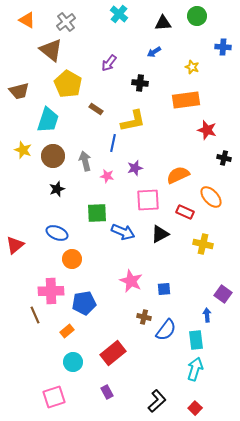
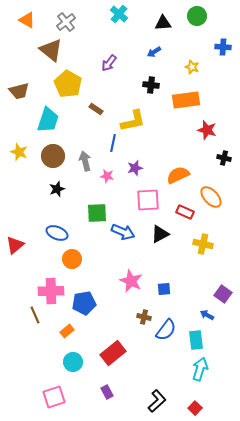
black cross at (140, 83): moved 11 px right, 2 px down
yellow star at (23, 150): moved 4 px left, 2 px down
blue arrow at (207, 315): rotated 56 degrees counterclockwise
cyan arrow at (195, 369): moved 5 px right
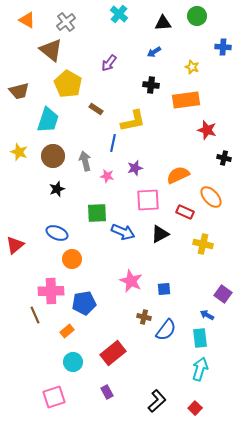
cyan rectangle at (196, 340): moved 4 px right, 2 px up
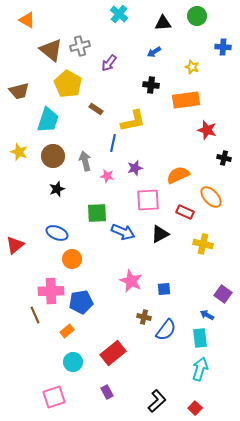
gray cross at (66, 22): moved 14 px right, 24 px down; rotated 24 degrees clockwise
blue pentagon at (84, 303): moved 3 px left, 1 px up
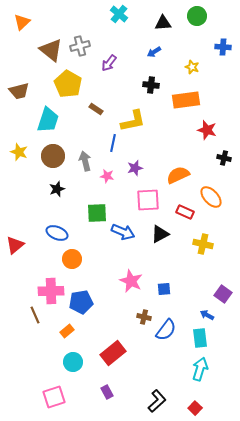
orange triangle at (27, 20): moved 5 px left, 2 px down; rotated 48 degrees clockwise
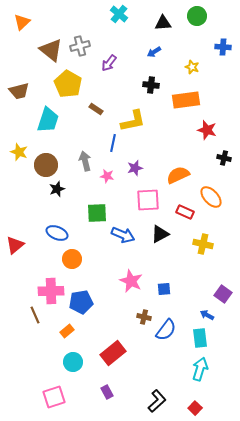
brown circle at (53, 156): moved 7 px left, 9 px down
blue arrow at (123, 232): moved 3 px down
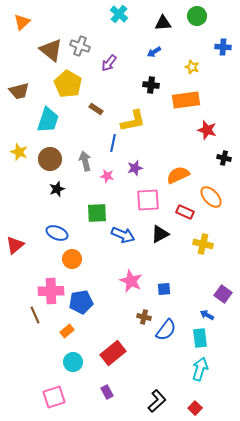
gray cross at (80, 46): rotated 36 degrees clockwise
brown circle at (46, 165): moved 4 px right, 6 px up
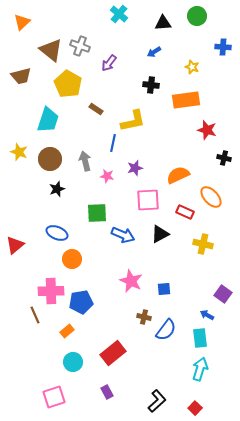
brown trapezoid at (19, 91): moved 2 px right, 15 px up
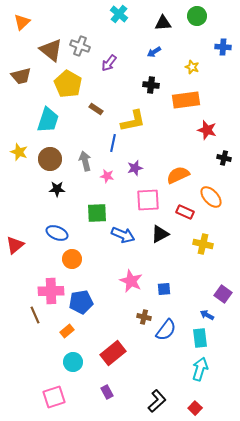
black star at (57, 189): rotated 21 degrees clockwise
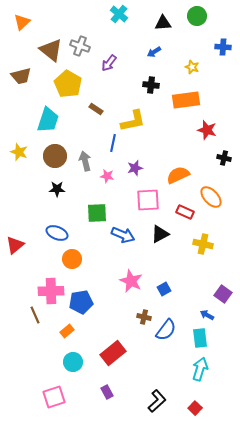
brown circle at (50, 159): moved 5 px right, 3 px up
blue square at (164, 289): rotated 24 degrees counterclockwise
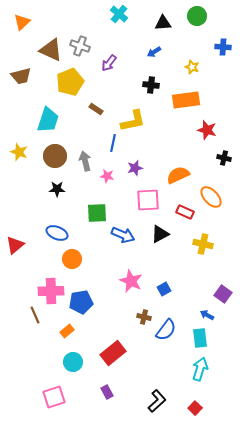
brown triangle at (51, 50): rotated 15 degrees counterclockwise
yellow pentagon at (68, 84): moved 2 px right, 2 px up; rotated 20 degrees clockwise
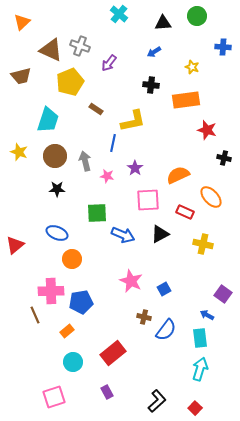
purple star at (135, 168): rotated 21 degrees counterclockwise
